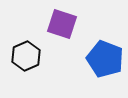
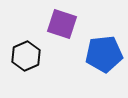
blue pentagon: moved 1 px left, 5 px up; rotated 27 degrees counterclockwise
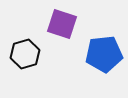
black hexagon: moved 1 px left, 2 px up; rotated 8 degrees clockwise
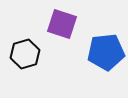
blue pentagon: moved 2 px right, 2 px up
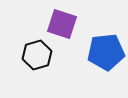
black hexagon: moved 12 px right, 1 px down
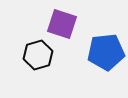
black hexagon: moved 1 px right
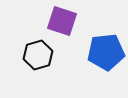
purple square: moved 3 px up
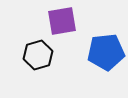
purple square: rotated 28 degrees counterclockwise
